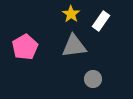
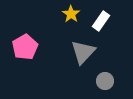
gray triangle: moved 9 px right, 6 px down; rotated 40 degrees counterclockwise
gray circle: moved 12 px right, 2 px down
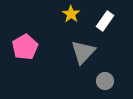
white rectangle: moved 4 px right
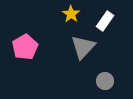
gray triangle: moved 5 px up
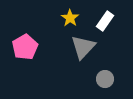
yellow star: moved 1 px left, 4 px down
gray circle: moved 2 px up
